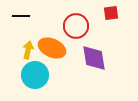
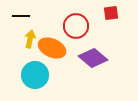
yellow arrow: moved 2 px right, 11 px up
purple diamond: moved 1 px left; rotated 40 degrees counterclockwise
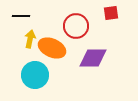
purple diamond: rotated 40 degrees counterclockwise
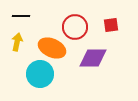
red square: moved 12 px down
red circle: moved 1 px left, 1 px down
yellow arrow: moved 13 px left, 3 px down
cyan circle: moved 5 px right, 1 px up
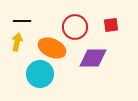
black line: moved 1 px right, 5 px down
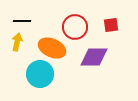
purple diamond: moved 1 px right, 1 px up
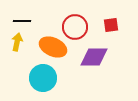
orange ellipse: moved 1 px right, 1 px up
cyan circle: moved 3 px right, 4 px down
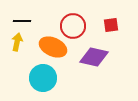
red circle: moved 2 px left, 1 px up
purple diamond: rotated 12 degrees clockwise
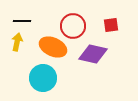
purple diamond: moved 1 px left, 3 px up
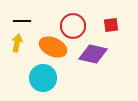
yellow arrow: moved 1 px down
